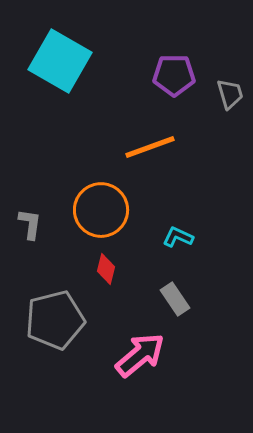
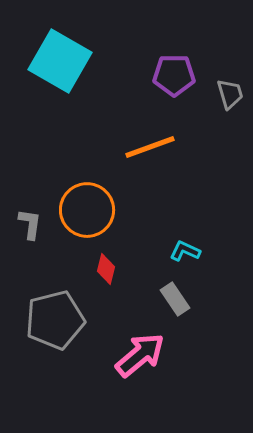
orange circle: moved 14 px left
cyan L-shape: moved 7 px right, 14 px down
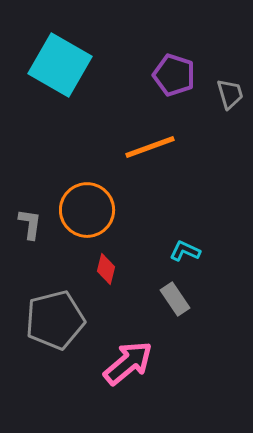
cyan square: moved 4 px down
purple pentagon: rotated 18 degrees clockwise
pink arrow: moved 12 px left, 8 px down
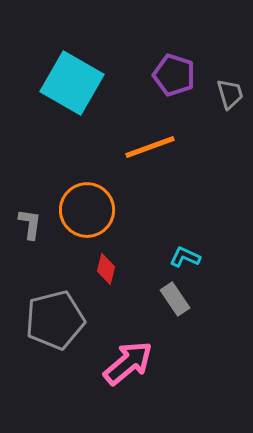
cyan square: moved 12 px right, 18 px down
cyan L-shape: moved 6 px down
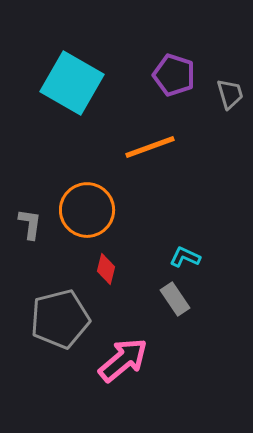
gray pentagon: moved 5 px right, 1 px up
pink arrow: moved 5 px left, 3 px up
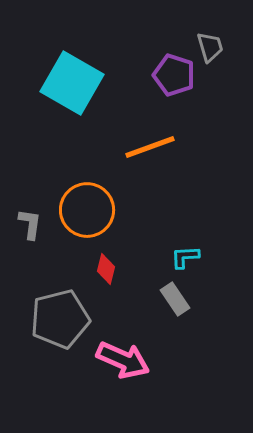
gray trapezoid: moved 20 px left, 47 px up
cyan L-shape: rotated 28 degrees counterclockwise
pink arrow: rotated 64 degrees clockwise
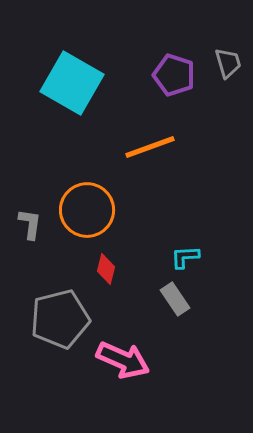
gray trapezoid: moved 18 px right, 16 px down
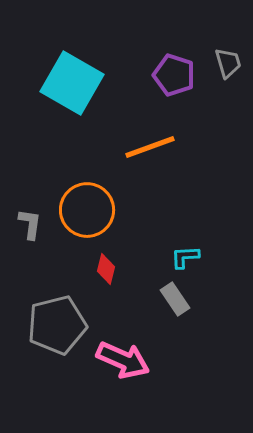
gray pentagon: moved 3 px left, 6 px down
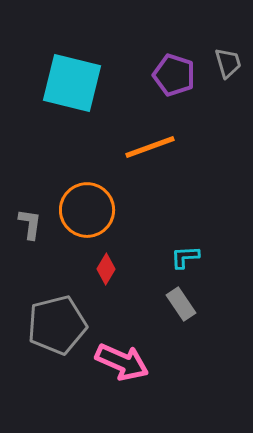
cyan square: rotated 16 degrees counterclockwise
red diamond: rotated 16 degrees clockwise
gray rectangle: moved 6 px right, 5 px down
pink arrow: moved 1 px left, 2 px down
